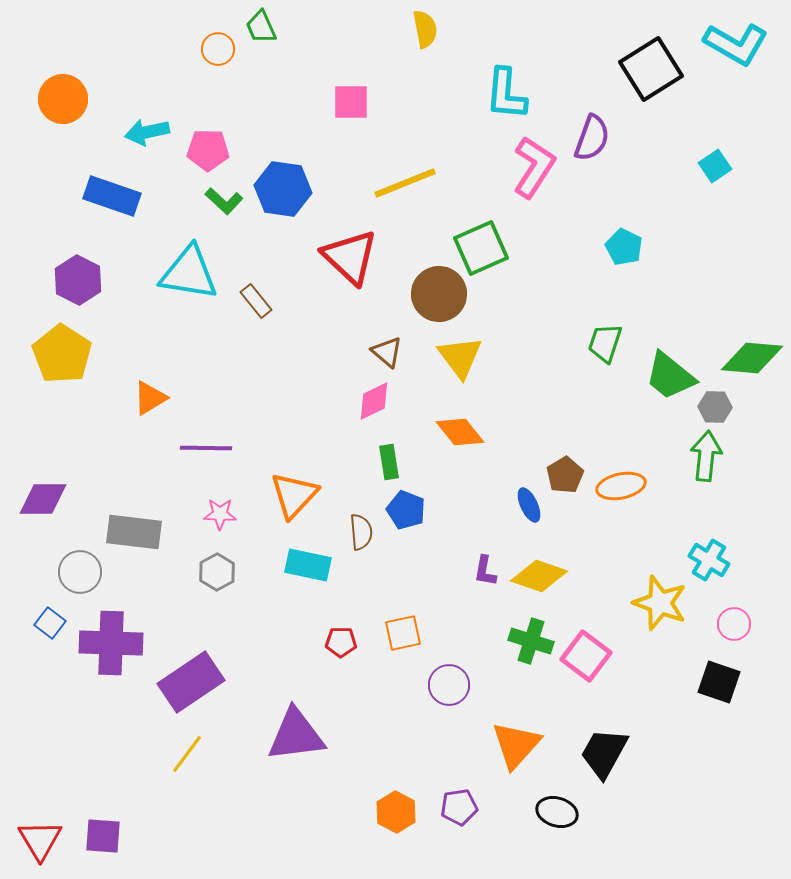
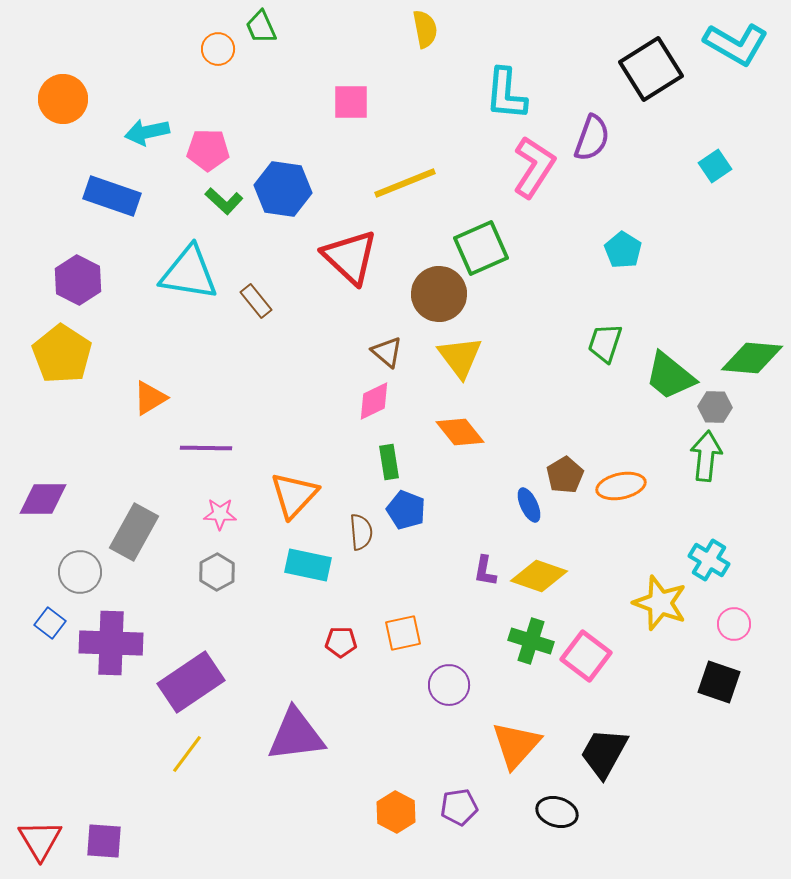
cyan pentagon at (624, 247): moved 1 px left, 3 px down; rotated 6 degrees clockwise
gray rectangle at (134, 532): rotated 68 degrees counterclockwise
purple square at (103, 836): moved 1 px right, 5 px down
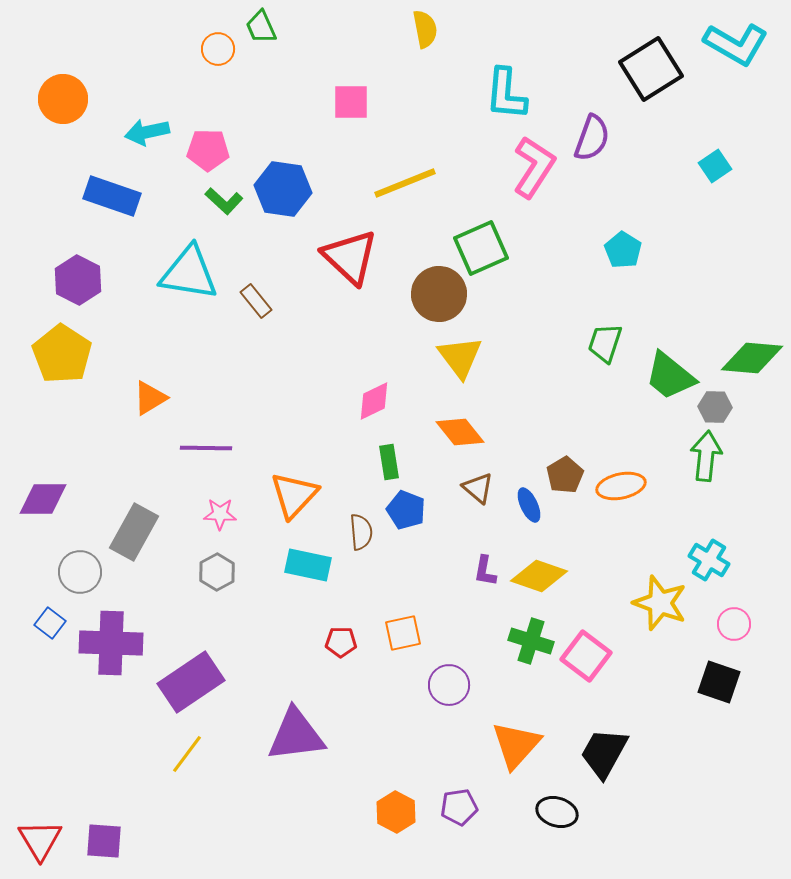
brown triangle at (387, 352): moved 91 px right, 136 px down
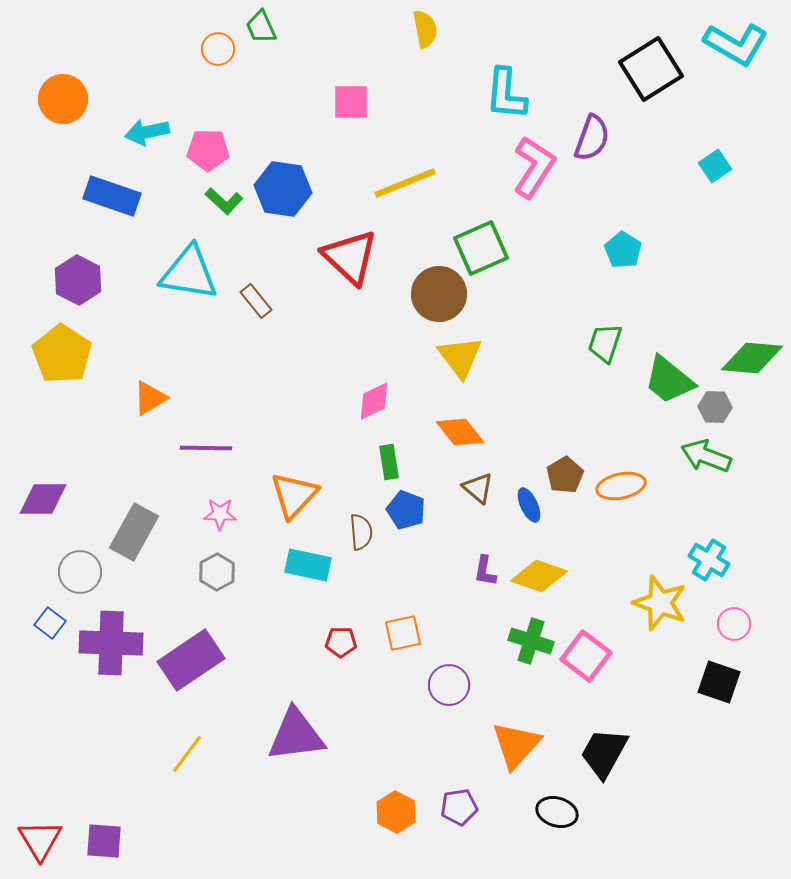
green trapezoid at (670, 376): moved 1 px left, 4 px down
green arrow at (706, 456): rotated 75 degrees counterclockwise
purple rectangle at (191, 682): moved 22 px up
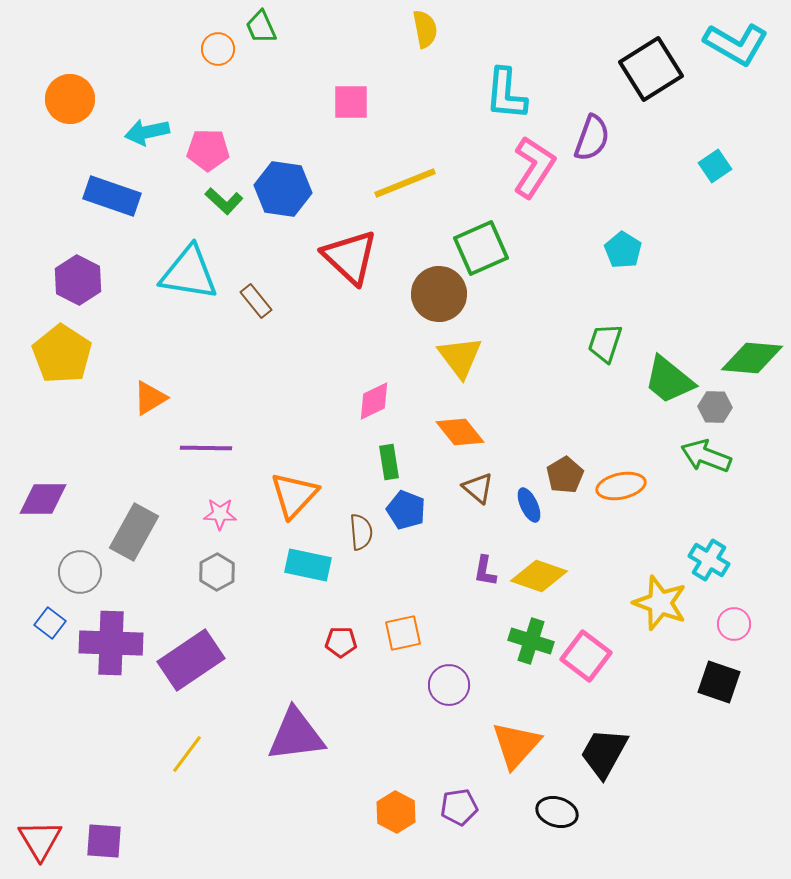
orange circle at (63, 99): moved 7 px right
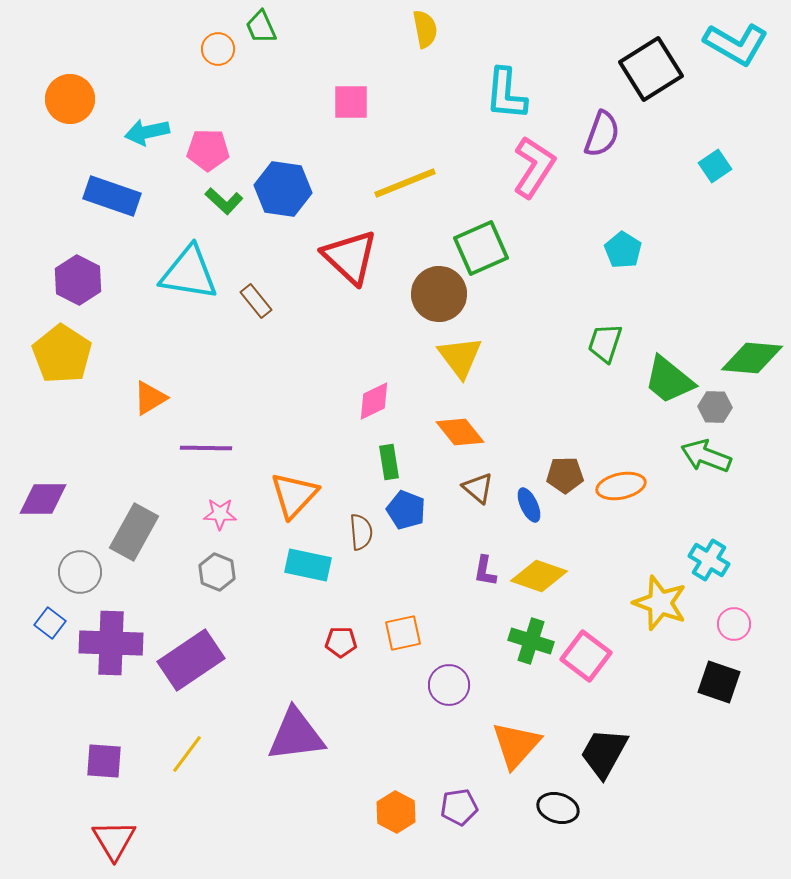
purple semicircle at (592, 138): moved 10 px right, 4 px up
brown pentagon at (565, 475): rotated 30 degrees clockwise
gray hexagon at (217, 572): rotated 9 degrees counterclockwise
black ellipse at (557, 812): moved 1 px right, 4 px up
red triangle at (40, 840): moved 74 px right
purple square at (104, 841): moved 80 px up
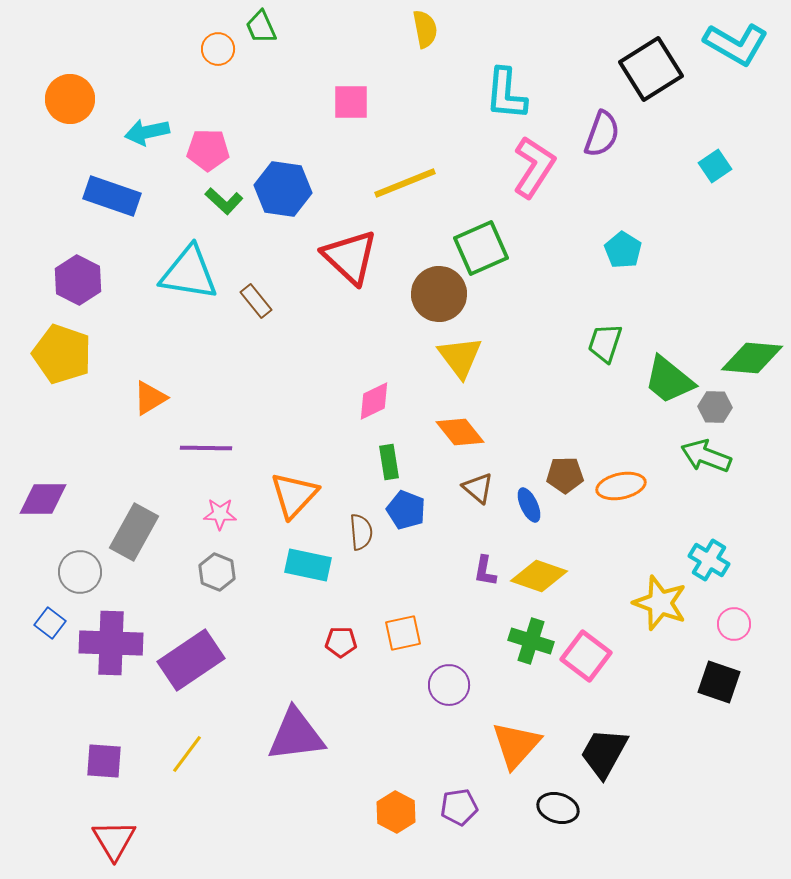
yellow pentagon at (62, 354): rotated 14 degrees counterclockwise
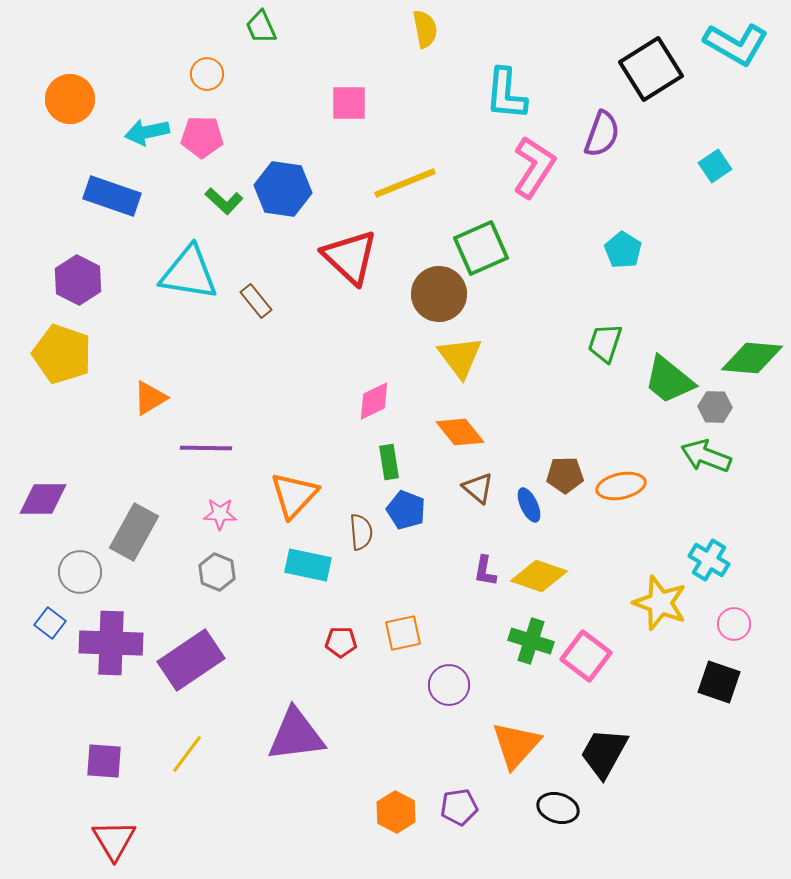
orange circle at (218, 49): moved 11 px left, 25 px down
pink square at (351, 102): moved 2 px left, 1 px down
pink pentagon at (208, 150): moved 6 px left, 13 px up
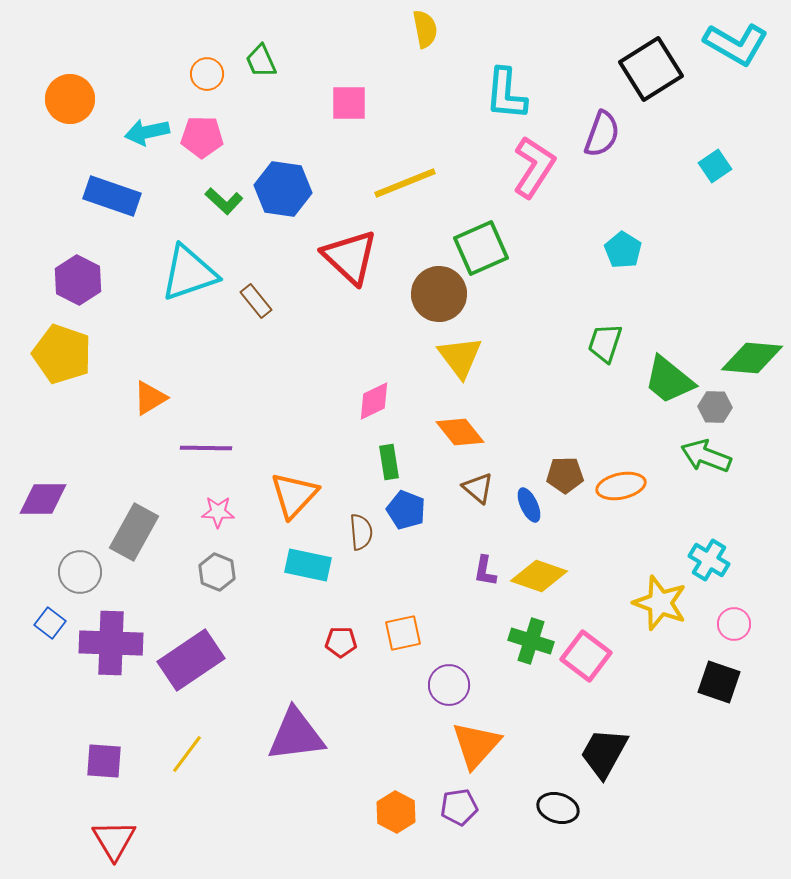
green trapezoid at (261, 27): moved 34 px down
cyan triangle at (189, 273): rotated 28 degrees counterclockwise
pink star at (220, 514): moved 2 px left, 2 px up
orange triangle at (516, 745): moved 40 px left
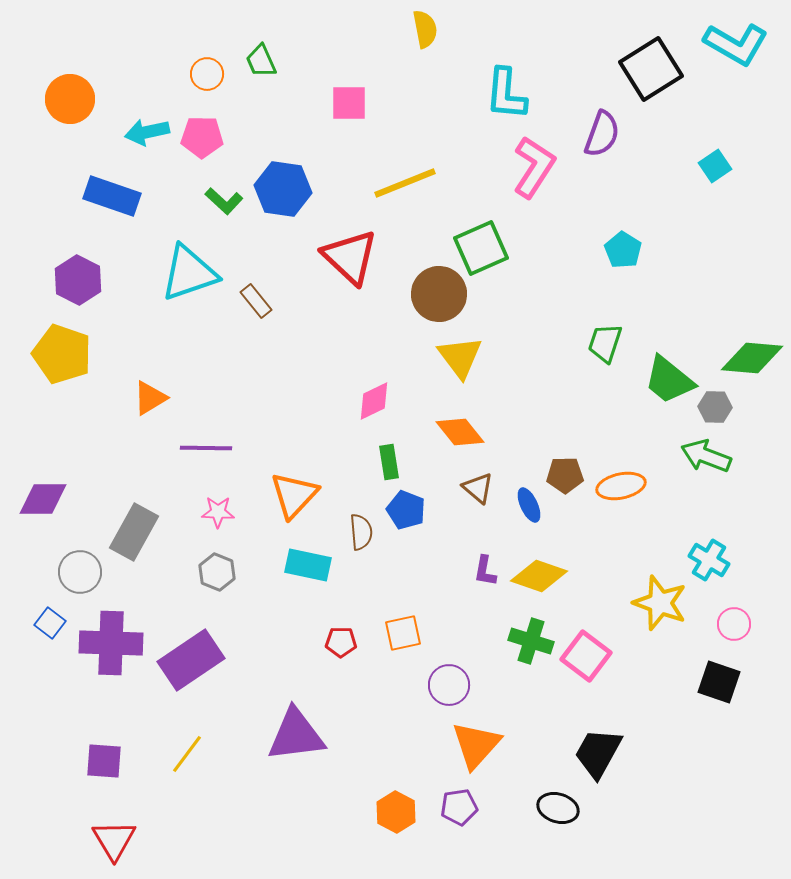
black trapezoid at (604, 753): moved 6 px left
